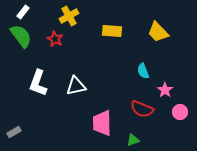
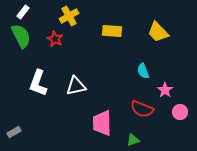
green semicircle: rotated 10 degrees clockwise
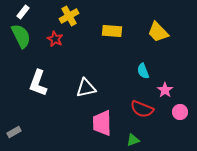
white triangle: moved 10 px right, 2 px down
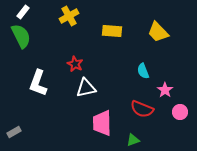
red star: moved 20 px right, 25 px down
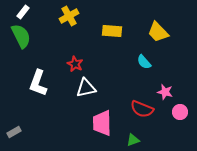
cyan semicircle: moved 1 px right, 9 px up; rotated 21 degrees counterclockwise
pink star: moved 2 px down; rotated 21 degrees counterclockwise
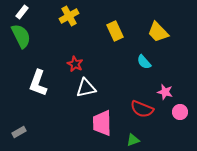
white rectangle: moved 1 px left
yellow rectangle: moved 3 px right; rotated 60 degrees clockwise
gray rectangle: moved 5 px right
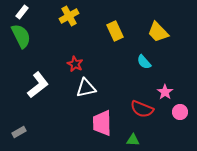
white L-shape: moved 2 px down; rotated 148 degrees counterclockwise
pink star: rotated 21 degrees clockwise
green triangle: rotated 24 degrees clockwise
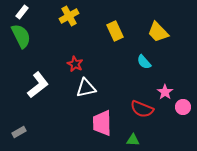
pink circle: moved 3 px right, 5 px up
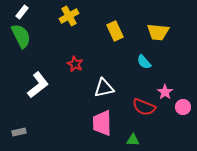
yellow trapezoid: rotated 40 degrees counterclockwise
white triangle: moved 18 px right
red semicircle: moved 2 px right, 2 px up
gray rectangle: rotated 16 degrees clockwise
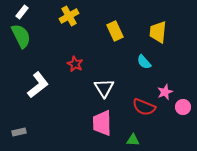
yellow trapezoid: rotated 90 degrees clockwise
white triangle: rotated 50 degrees counterclockwise
pink star: rotated 14 degrees clockwise
